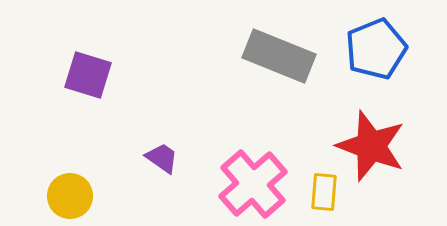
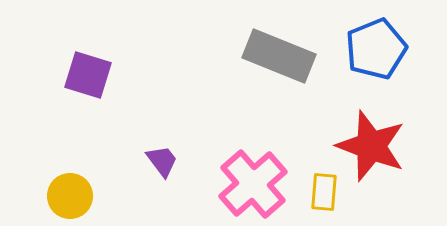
purple trapezoid: moved 3 px down; rotated 18 degrees clockwise
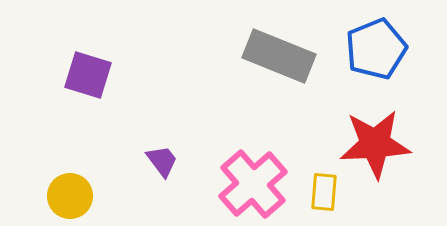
red star: moved 4 px right, 2 px up; rotated 24 degrees counterclockwise
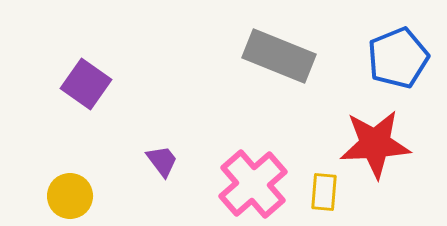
blue pentagon: moved 22 px right, 9 px down
purple square: moved 2 px left, 9 px down; rotated 18 degrees clockwise
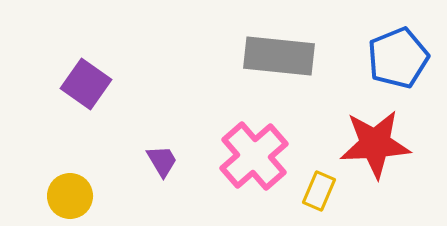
gray rectangle: rotated 16 degrees counterclockwise
purple trapezoid: rotated 6 degrees clockwise
pink cross: moved 1 px right, 28 px up
yellow rectangle: moved 5 px left, 1 px up; rotated 18 degrees clockwise
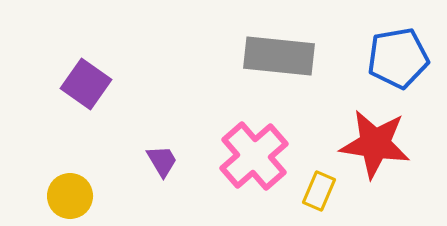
blue pentagon: rotated 12 degrees clockwise
red star: rotated 12 degrees clockwise
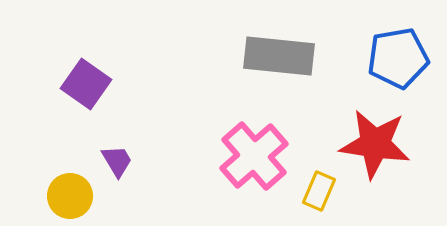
purple trapezoid: moved 45 px left
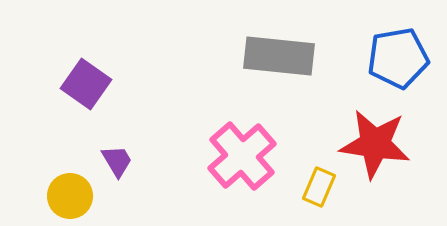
pink cross: moved 12 px left
yellow rectangle: moved 4 px up
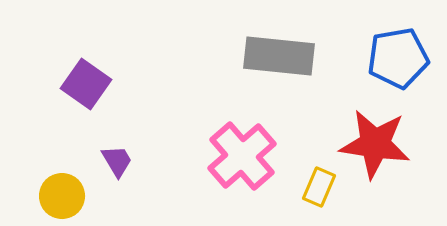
yellow circle: moved 8 px left
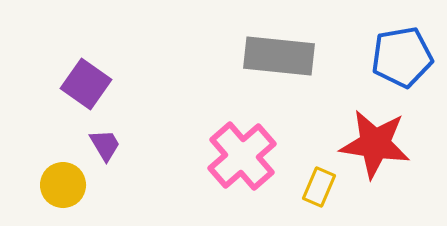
blue pentagon: moved 4 px right, 1 px up
purple trapezoid: moved 12 px left, 16 px up
yellow circle: moved 1 px right, 11 px up
